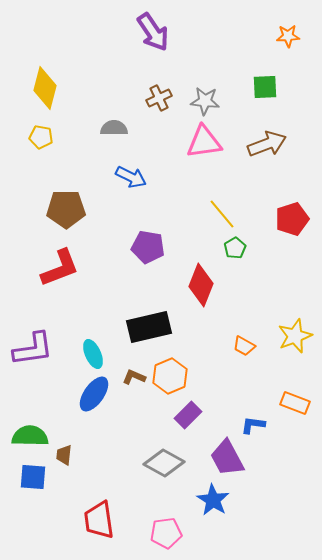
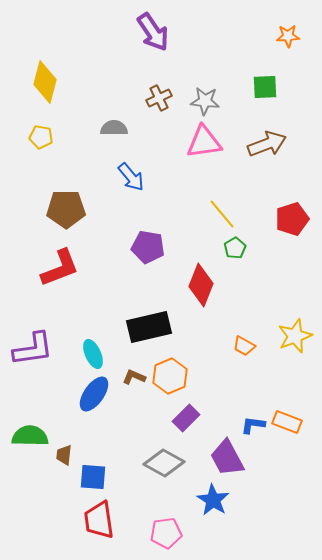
yellow diamond: moved 6 px up
blue arrow: rotated 24 degrees clockwise
orange rectangle: moved 8 px left, 19 px down
purple rectangle: moved 2 px left, 3 px down
blue square: moved 60 px right
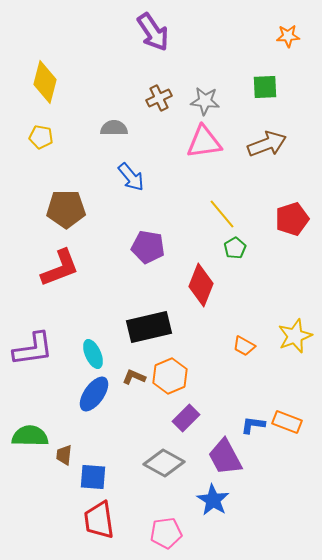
purple trapezoid: moved 2 px left, 1 px up
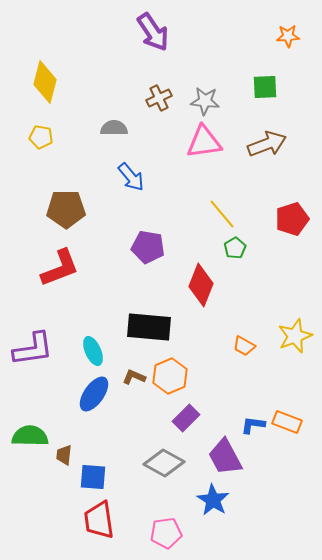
black rectangle: rotated 18 degrees clockwise
cyan ellipse: moved 3 px up
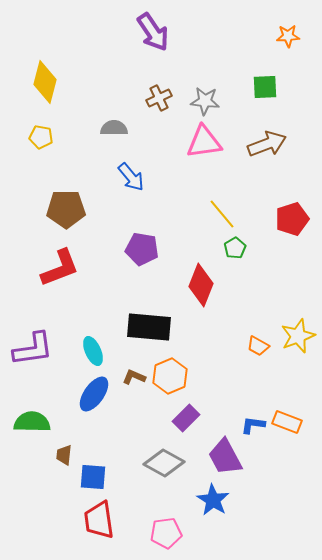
purple pentagon: moved 6 px left, 2 px down
yellow star: moved 3 px right
orange trapezoid: moved 14 px right
green semicircle: moved 2 px right, 14 px up
